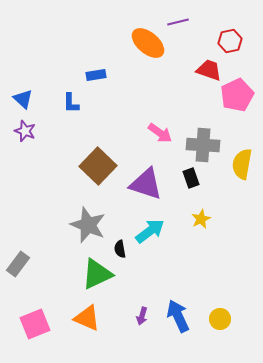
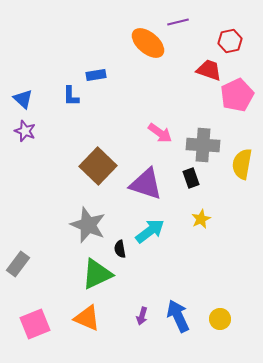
blue L-shape: moved 7 px up
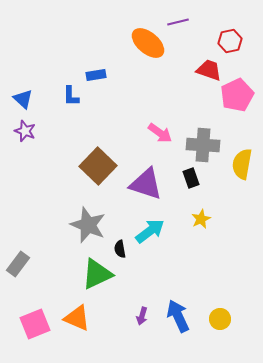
orange triangle: moved 10 px left
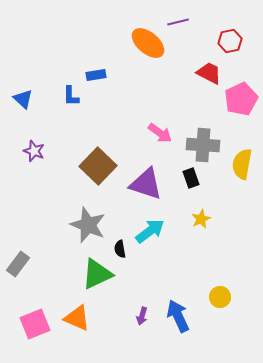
red trapezoid: moved 3 px down; rotated 8 degrees clockwise
pink pentagon: moved 4 px right, 4 px down
purple star: moved 9 px right, 20 px down
yellow circle: moved 22 px up
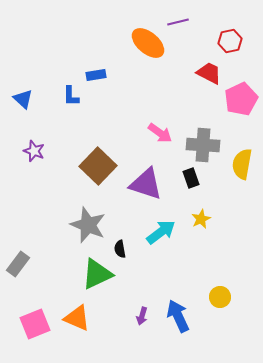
cyan arrow: moved 11 px right, 1 px down
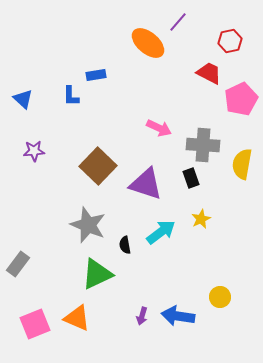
purple line: rotated 35 degrees counterclockwise
pink arrow: moved 1 px left, 5 px up; rotated 10 degrees counterclockwise
purple star: rotated 25 degrees counterclockwise
black semicircle: moved 5 px right, 4 px up
blue arrow: rotated 56 degrees counterclockwise
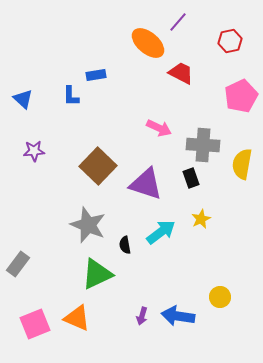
red trapezoid: moved 28 px left
pink pentagon: moved 3 px up
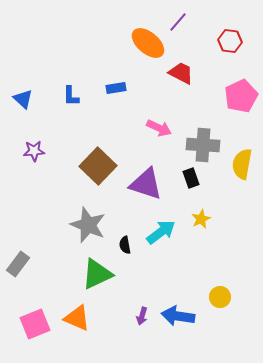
red hexagon: rotated 20 degrees clockwise
blue rectangle: moved 20 px right, 13 px down
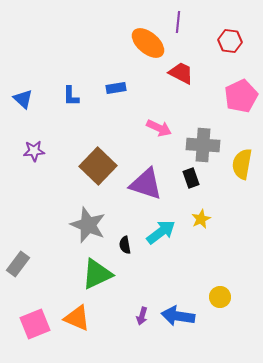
purple line: rotated 35 degrees counterclockwise
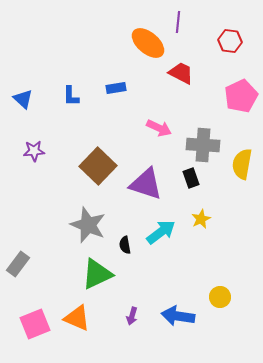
purple arrow: moved 10 px left
